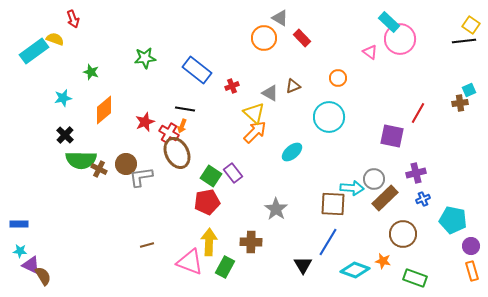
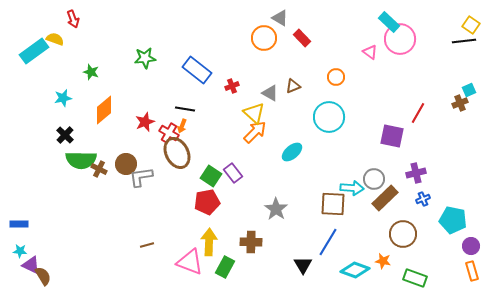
orange circle at (338, 78): moved 2 px left, 1 px up
brown cross at (460, 103): rotated 14 degrees counterclockwise
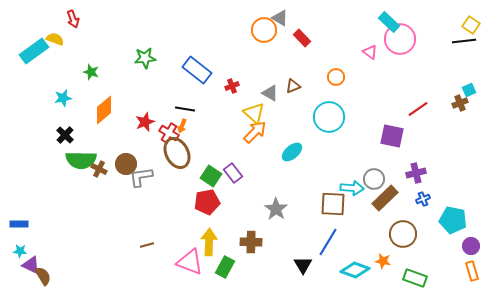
orange circle at (264, 38): moved 8 px up
red line at (418, 113): moved 4 px up; rotated 25 degrees clockwise
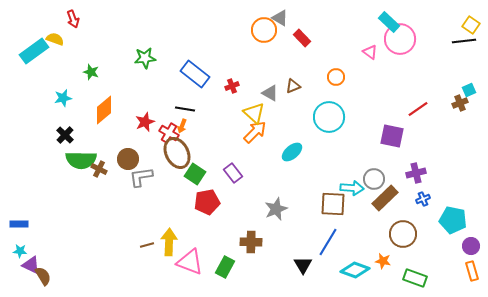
blue rectangle at (197, 70): moved 2 px left, 4 px down
brown circle at (126, 164): moved 2 px right, 5 px up
green square at (211, 176): moved 16 px left, 2 px up
gray star at (276, 209): rotated 15 degrees clockwise
yellow arrow at (209, 242): moved 40 px left
